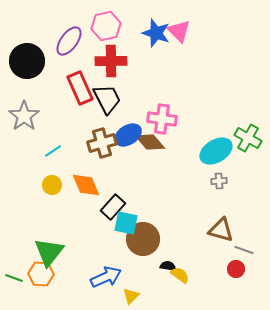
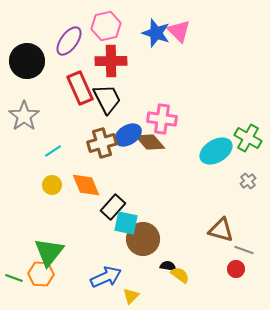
gray cross: moved 29 px right; rotated 35 degrees counterclockwise
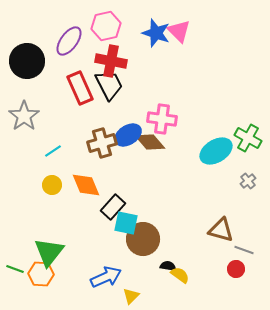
red cross: rotated 12 degrees clockwise
black trapezoid: moved 2 px right, 14 px up
green line: moved 1 px right, 9 px up
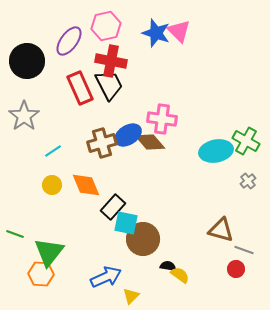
green cross: moved 2 px left, 3 px down
cyan ellipse: rotated 20 degrees clockwise
green line: moved 35 px up
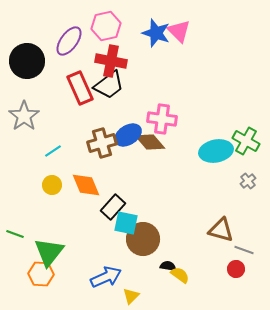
black trapezoid: rotated 80 degrees clockwise
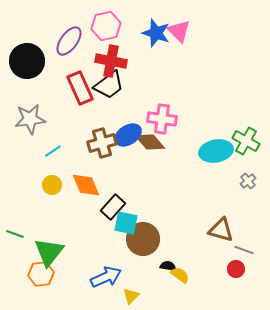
gray star: moved 6 px right, 3 px down; rotated 28 degrees clockwise
orange hexagon: rotated 10 degrees counterclockwise
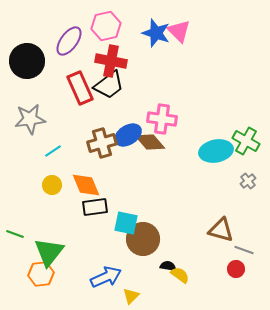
black rectangle: moved 18 px left; rotated 40 degrees clockwise
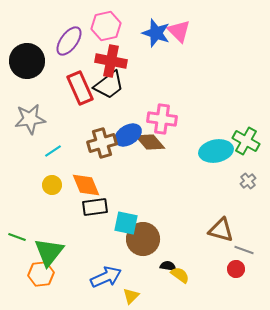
green line: moved 2 px right, 3 px down
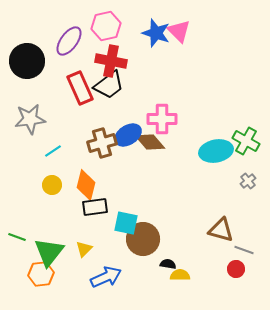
pink cross: rotated 8 degrees counterclockwise
orange diamond: rotated 36 degrees clockwise
black semicircle: moved 2 px up
yellow semicircle: rotated 36 degrees counterclockwise
yellow triangle: moved 47 px left, 47 px up
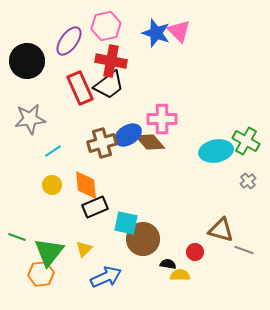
orange diamond: rotated 20 degrees counterclockwise
black rectangle: rotated 15 degrees counterclockwise
red circle: moved 41 px left, 17 px up
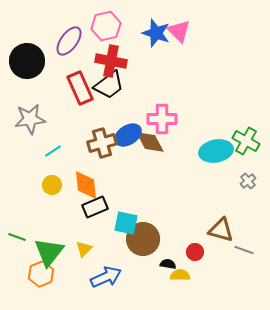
brown diamond: rotated 12 degrees clockwise
orange hexagon: rotated 15 degrees counterclockwise
